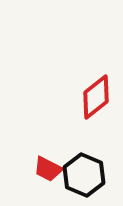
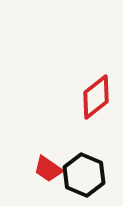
red trapezoid: rotated 8 degrees clockwise
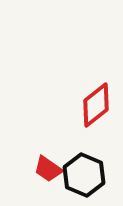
red diamond: moved 8 px down
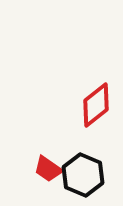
black hexagon: moved 1 px left
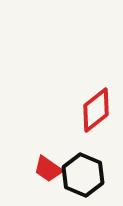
red diamond: moved 5 px down
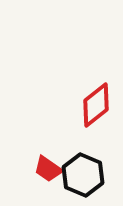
red diamond: moved 5 px up
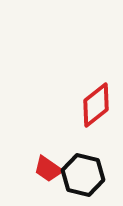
black hexagon: rotated 9 degrees counterclockwise
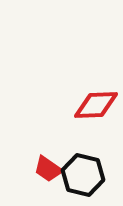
red diamond: rotated 36 degrees clockwise
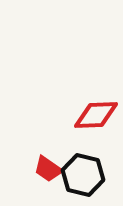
red diamond: moved 10 px down
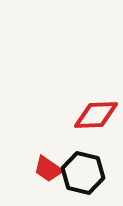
black hexagon: moved 2 px up
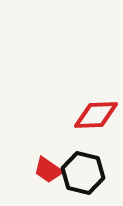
red trapezoid: moved 1 px down
